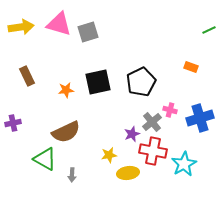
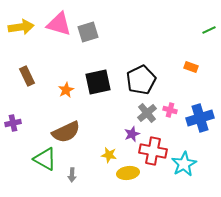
black pentagon: moved 2 px up
orange star: rotated 21 degrees counterclockwise
gray cross: moved 5 px left, 9 px up
yellow star: rotated 21 degrees clockwise
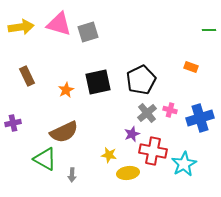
green line: rotated 24 degrees clockwise
brown semicircle: moved 2 px left
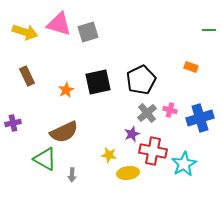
yellow arrow: moved 4 px right, 5 px down; rotated 25 degrees clockwise
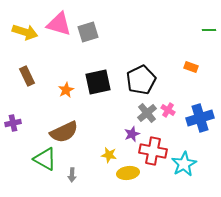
pink cross: moved 2 px left; rotated 16 degrees clockwise
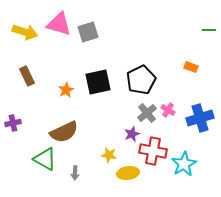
gray arrow: moved 3 px right, 2 px up
